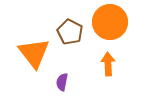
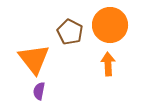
orange circle: moved 3 px down
orange triangle: moved 6 px down
purple semicircle: moved 23 px left, 9 px down
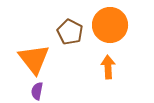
orange arrow: moved 3 px down
purple semicircle: moved 2 px left
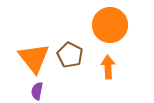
brown pentagon: moved 23 px down
orange triangle: moved 1 px up
